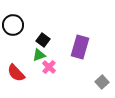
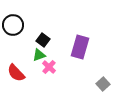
gray square: moved 1 px right, 2 px down
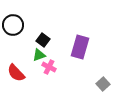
pink cross: rotated 16 degrees counterclockwise
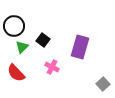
black circle: moved 1 px right, 1 px down
green triangle: moved 17 px left, 8 px up; rotated 24 degrees counterclockwise
pink cross: moved 3 px right
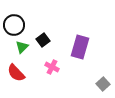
black circle: moved 1 px up
black square: rotated 16 degrees clockwise
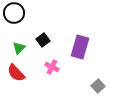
black circle: moved 12 px up
green triangle: moved 3 px left, 1 px down
gray square: moved 5 px left, 2 px down
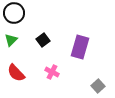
green triangle: moved 8 px left, 8 px up
pink cross: moved 5 px down
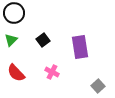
purple rectangle: rotated 25 degrees counterclockwise
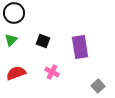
black square: moved 1 px down; rotated 32 degrees counterclockwise
red semicircle: rotated 114 degrees clockwise
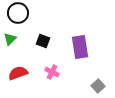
black circle: moved 4 px right
green triangle: moved 1 px left, 1 px up
red semicircle: moved 2 px right
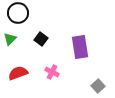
black square: moved 2 px left, 2 px up; rotated 16 degrees clockwise
